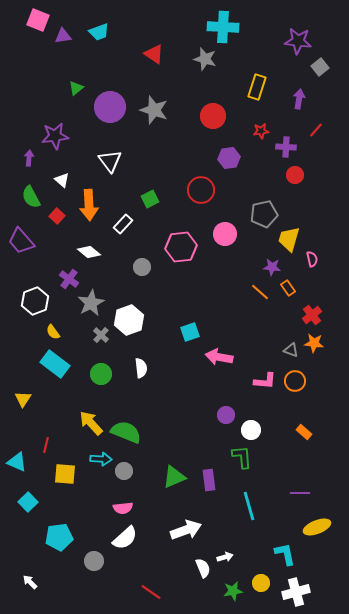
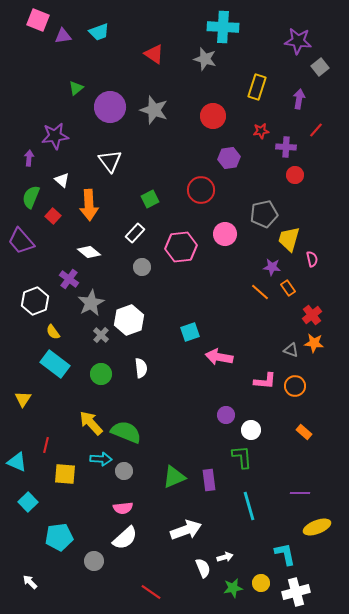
green semicircle at (31, 197): rotated 50 degrees clockwise
red square at (57, 216): moved 4 px left
white rectangle at (123, 224): moved 12 px right, 9 px down
orange circle at (295, 381): moved 5 px down
green star at (233, 591): moved 3 px up
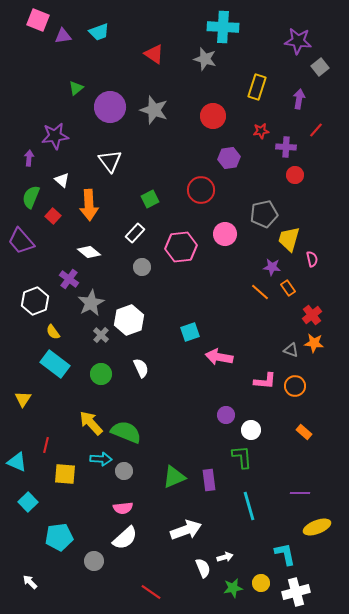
white semicircle at (141, 368): rotated 18 degrees counterclockwise
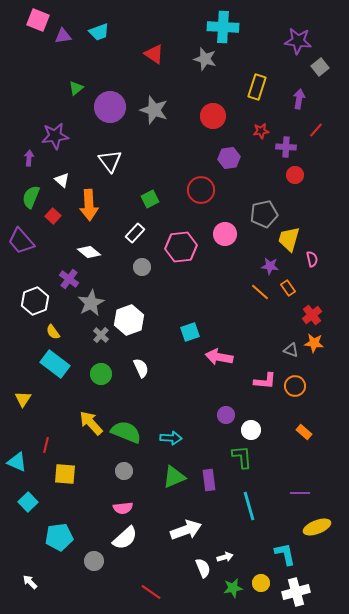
purple star at (272, 267): moved 2 px left, 1 px up
cyan arrow at (101, 459): moved 70 px right, 21 px up
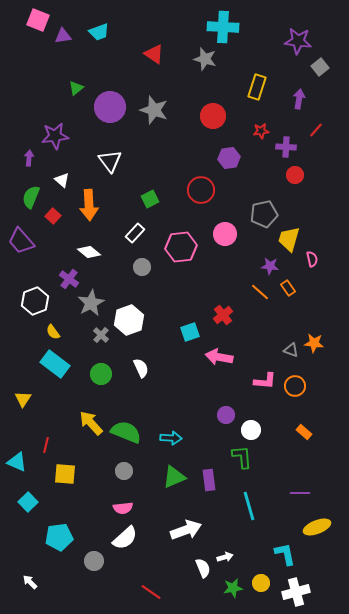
red cross at (312, 315): moved 89 px left
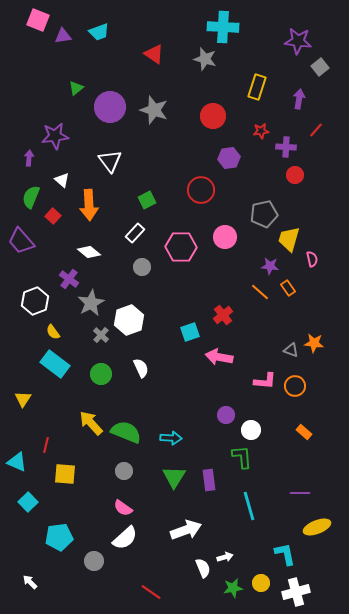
green square at (150, 199): moved 3 px left, 1 px down
pink circle at (225, 234): moved 3 px down
pink hexagon at (181, 247): rotated 8 degrees clockwise
green triangle at (174, 477): rotated 35 degrees counterclockwise
pink semicircle at (123, 508): rotated 42 degrees clockwise
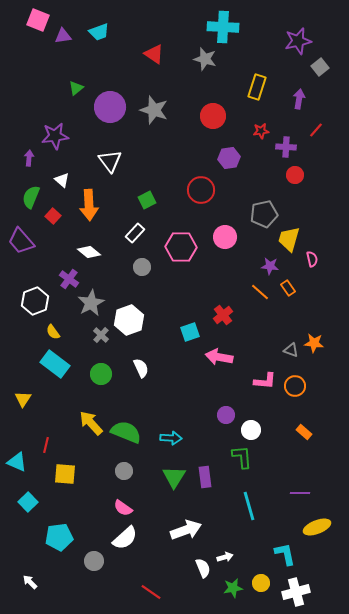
purple star at (298, 41): rotated 20 degrees counterclockwise
purple rectangle at (209, 480): moved 4 px left, 3 px up
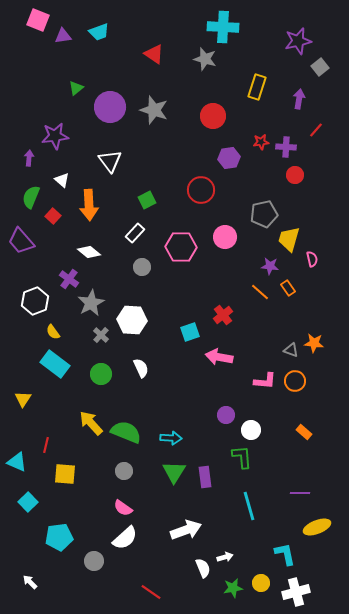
red star at (261, 131): moved 11 px down
white hexagon at (129, 320): moved 3 px right; rotated 24 degrees clockwise
orange circle at (295, 386): moved 5 px up
green triangle at (174, 477): moved 5 px up
